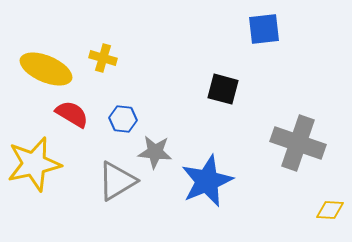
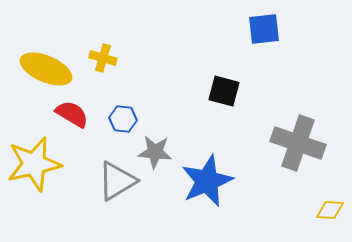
black square: moved 1 px right, 2 px down
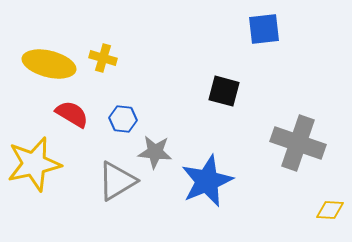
yellow ellipse: moved 3 px right, 5 px up; rotated 9 degrees counterclockwise
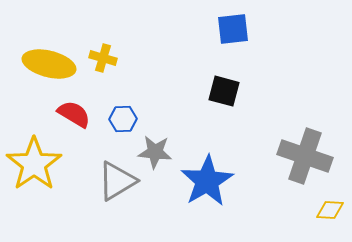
blue square: moved 31 px left
red semicircle: moved 2 px right
blue hexagon: rotated 8 degrees counterclockwise
gray cross: moved 7 px right, 13 px down
yellow star: rotated 22 degrees counterclockwise
blue star: rotated 8 degrees counterclockwise
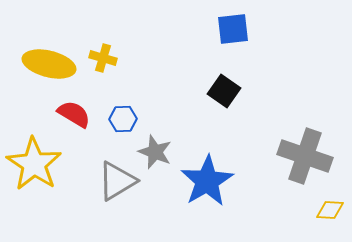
black square: rotated 20 degrees clockwise
gray star: rotated 16 degrees clockwise
yellow star: rotated 4 degrees counterclockwise
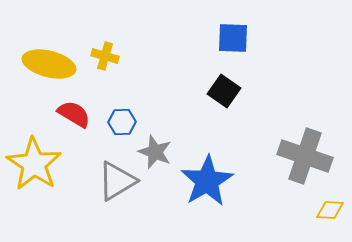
blue square: moved 9 px down; rotated 8 degrees clockwise
yellow cross: moved 2 px right, 2 px up
blue hexagon: moved 1 px left, 3 px down
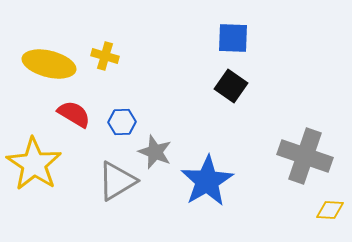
black square: moved 7 px right, 5 px up
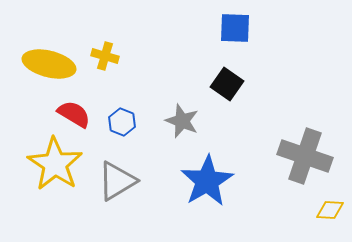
blue square: moved 2 px right, 10 px up
black square: moved 4 px left, 2 px up
blue hexagon: rotated 24 degrees clockwise
gray star: moved 27 px right, 31 px up
yellow star: moved 21 px right
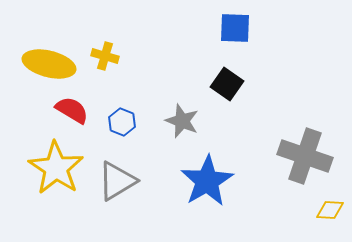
red semicircle: moved 2 px left, 4 px up
yellow star: moved 1 px right, 4 px down
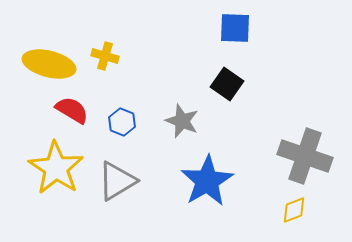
yellow diamond: moved 36 px left; rotated 24 degrees counterclockwise
